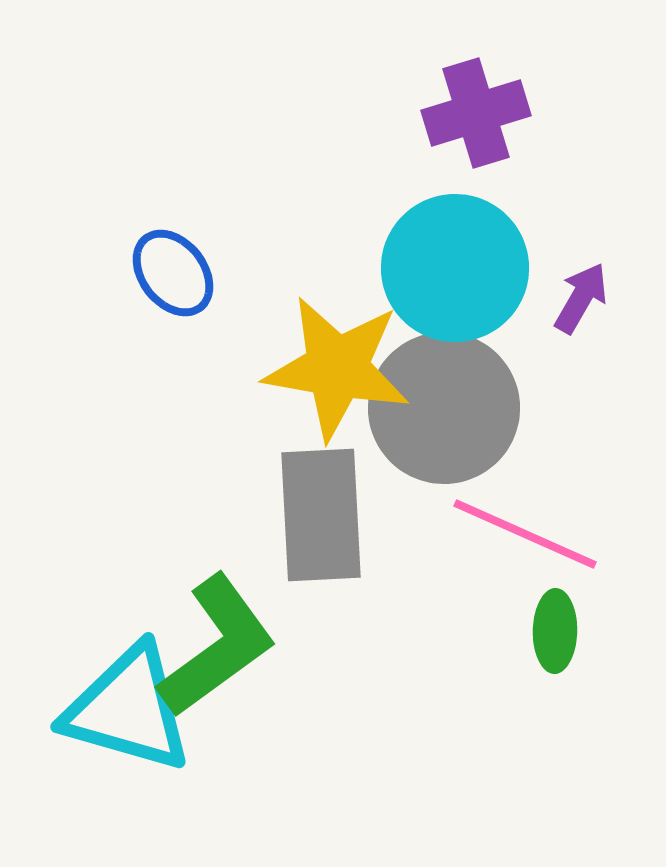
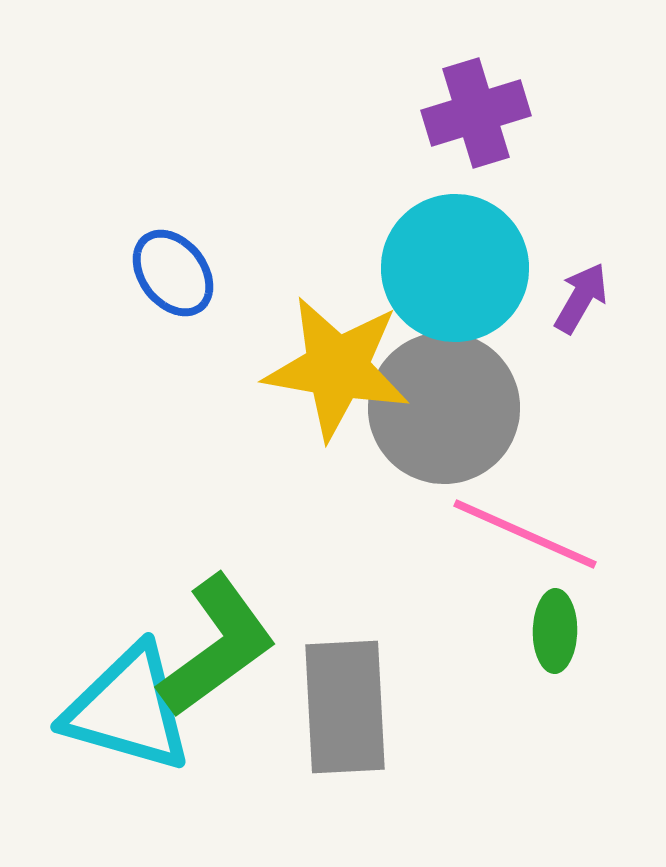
gray rectangle: moved 24 px right, 192 px down
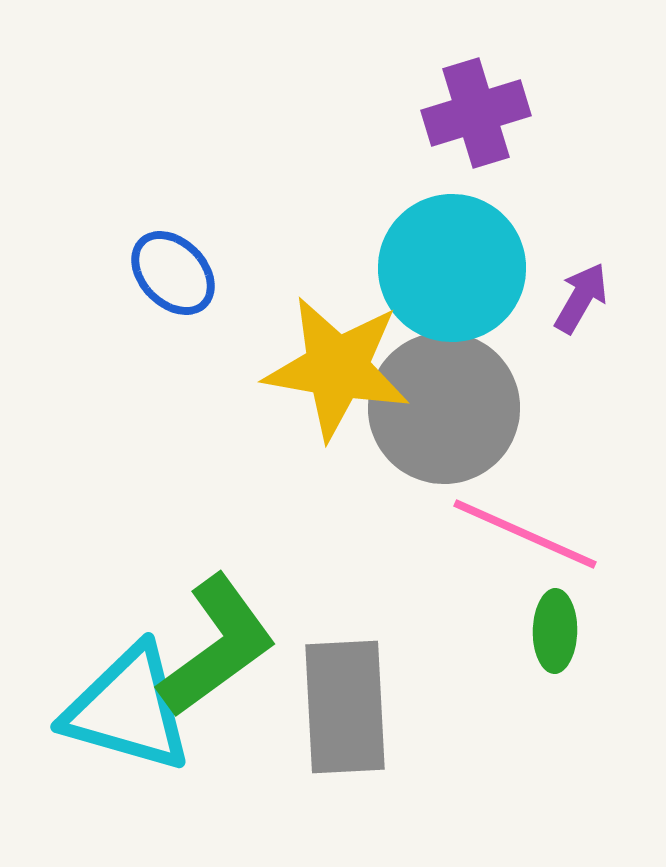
cyan circle: moved 3 px left
blue ellipse: rotated 6 degrees counterclockwise
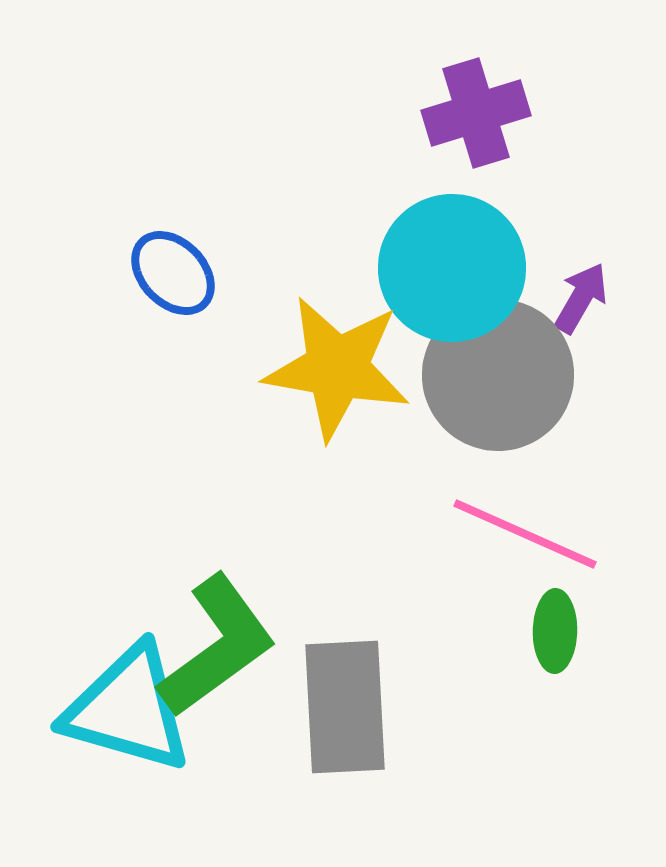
gray circle: moved 54 px right, 33 px up
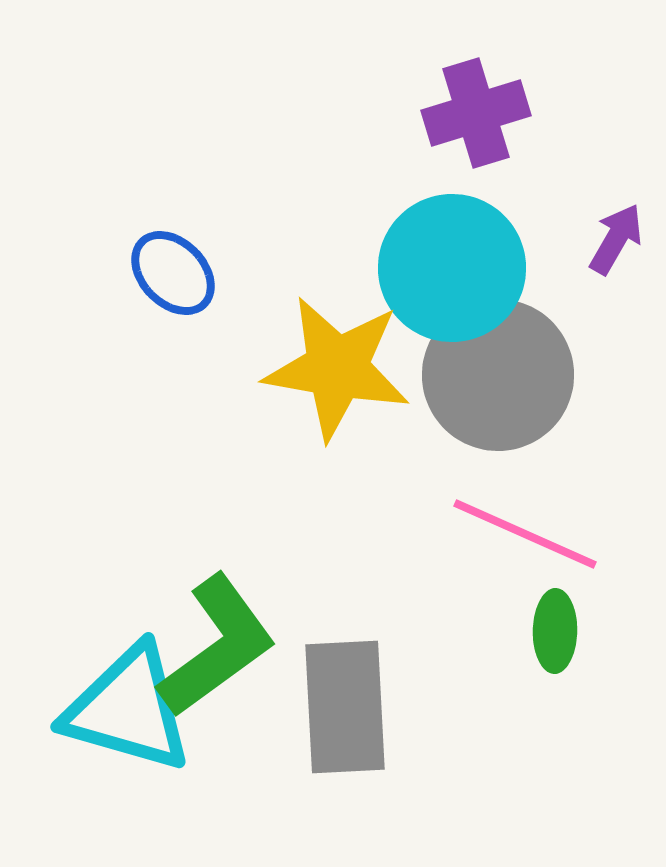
purple arrow: moved 35 px right, 59 px up
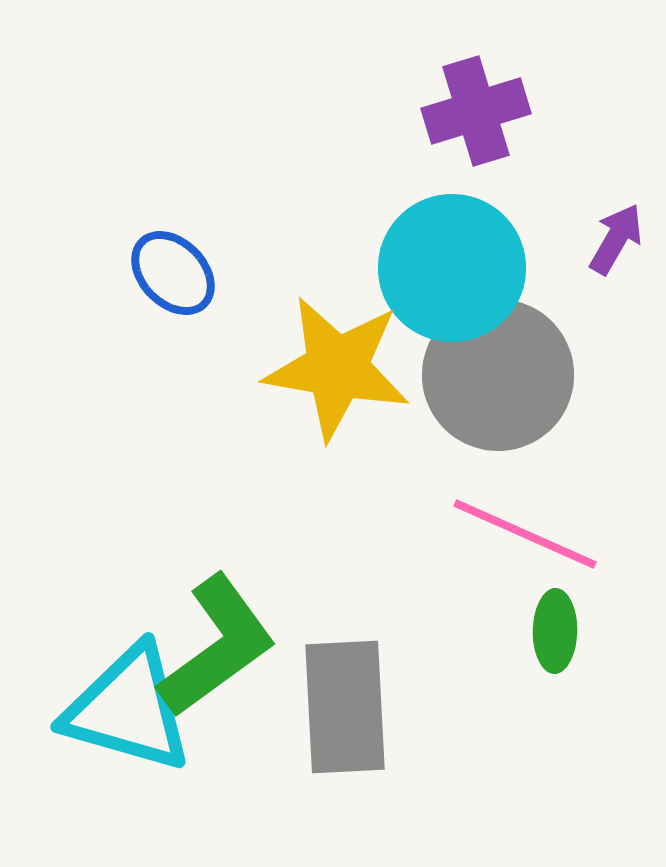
purple cross: moved 2 px up
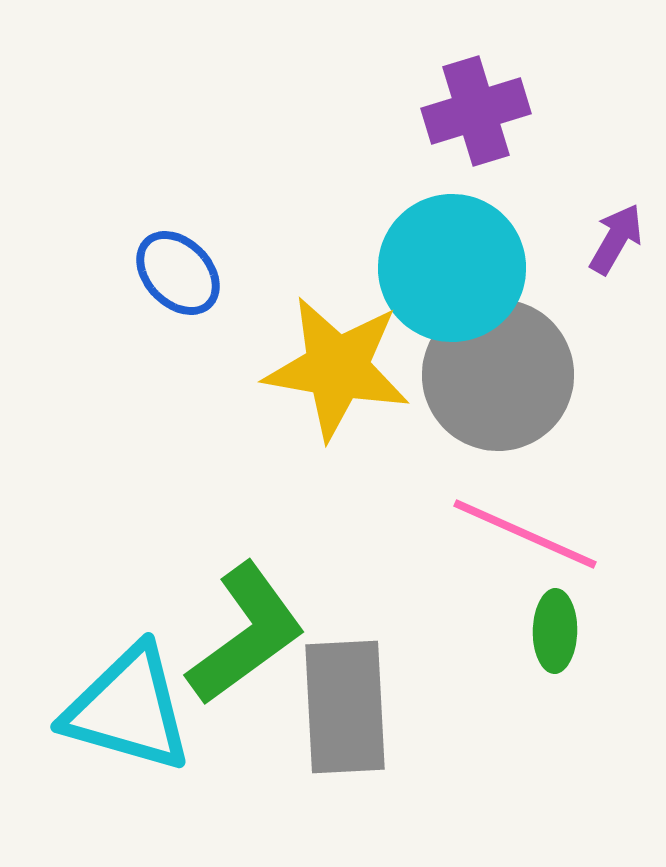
blue ellipse: moved 5 px right
green L-shape: moved 29 px right, 12 px up
